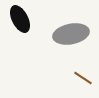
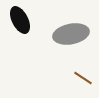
black ellipse: moved 1 px down
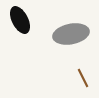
brown line: rotated 30 degrees clockwise
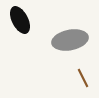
gray ellipse: moved 1 px left, 6 px down
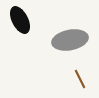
brown line: moved 3 px left, 1 px down
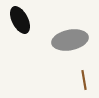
brown line: moved 4 px right, 1 px down; rotated 18 degrees clockwise
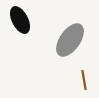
gray ellipse: rotated 44 degrees counterclockwise
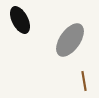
brown line: moved 1 px down
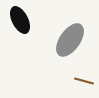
brown line: rotated 66 degrees counterclockwise
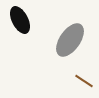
brown line: rotated 18 degrees clockwise
